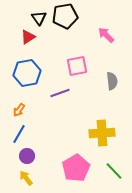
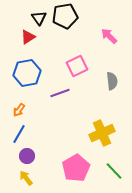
pink arrow: moved 3 px right, 1 px down
pink square: rotated 15 degrees counterclockwise
yellow cross: rotated 20 degrees counterclockwise
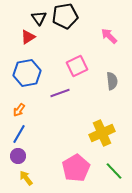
purple circle: moved 9 px left
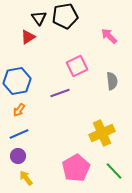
blue hexagon: moved 10 px left, 8 px down
blue line: rotated 36 degrees clockwise
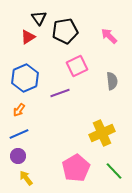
black pentagon: moved 15 px down
blue hexagon: moved 8 px right, 3 px up; rotated 12 degrees counterclockwise
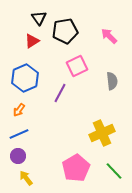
red triangle: moved 4 px right, 4 px down
purple line: rotated 42 degrees counterclockwise
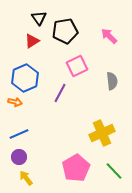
orange arrow: moved 4 px left, 8 px up; rotated 112 degrees counterclockwise
purple circle: moved 1 px right, 1 px down
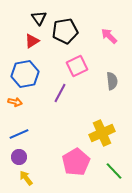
blue hexagon: moved 4 px up; rotated 12 degrees clockwise
pink pentagon: moved 6 px up
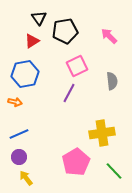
purple line: moved 9 px right
yellow cross: rotated 15 degrees clockwise
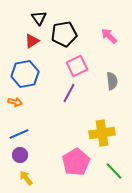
black pentagon: moved 1 px left, 3 px down
purple circle: moved 1 px right, 2 px up
